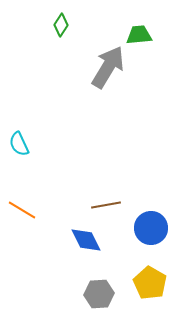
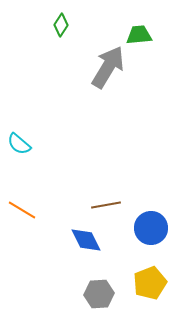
cyan semicircle: rotated 25 degrees counterclockwise
yellow pentagon: rotated 20 degrees clockwise
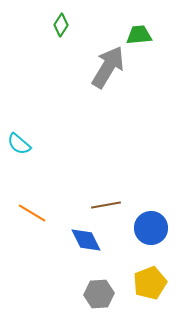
orange line: moved 10 px right, 3 px down
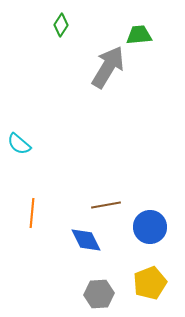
orange line: rotated 64 degrees clockwise
blue circle: moved 1 px left, 1 px up
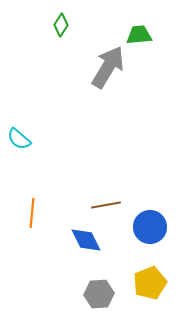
cyan semicircle: moved 5 px up
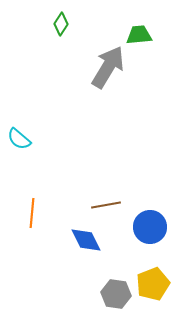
green diamond: moved 1 px up
yellow pentagon: moved 3 px right, 1 px down
gray hexagon: moved 17 px right; rotated 12 degrees clockwise
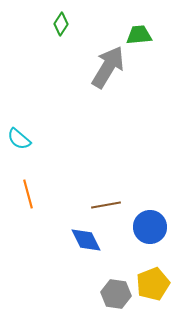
orange line: moved 4 px left, 19 px up; rotated 20 degrees counterclockwise
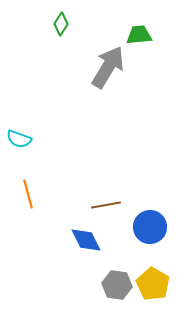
cyan semicircle: rotated 20 degrees counterclockwise
yellow pentagon: rotated 20 degrees counterclockwise
gray hexagon: moved 1 px right, 9 px up
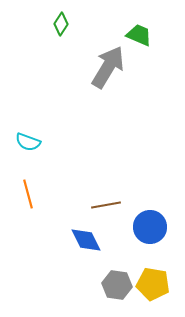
green trapezoid: rotated 28 degrees clockwise
cyan semicircle: moved 9 px right, 3 px down
yellow pentagon: rotated 20 degrees counterclockwise
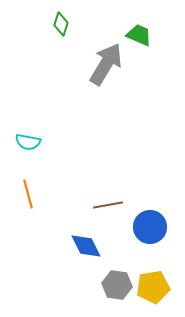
green diamond: rotated 15 degrees counterclockwise
gray arrow: moved 2 px left, 3 px up
cyan semicircle: rotated 10 degrees counterclockwise
brown line: moved 2 px right
blue diamond: moved 6 px down
yellow pentagon: moved 3 px down; rotated 20 degrees counterclockwise
